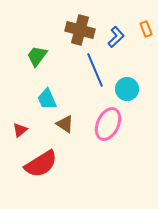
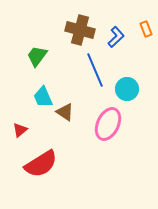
cyan trapezoid: moved 4 px left, 2 px up
brown triangle: moved 12 px up
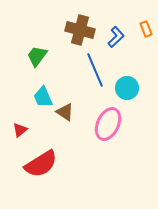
cyan circle: moved 1 px up
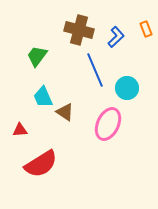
brown cross: moved 1 px left
red triangle: rotated 35 degrees clockwise
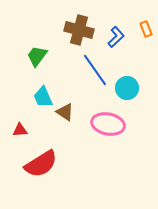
blue line: rotated 12 degrees counterclockwise
pink ellipse: rotated 76 degrees clockwise
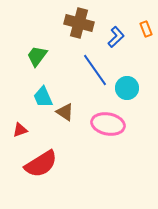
brown cross: moved 7 px up
red triangle: rotated 14 degrees counterclockwise
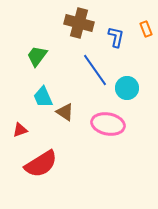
blue L-shape: rotated 35 degrees counterclockwise
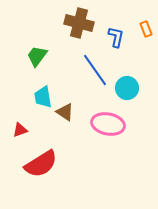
cyan trapezoid: rotated 15 degrees clockwise
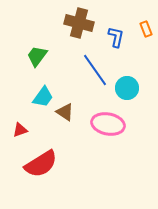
cyan trapezoid: rotated 135 degrees counterclockwise
